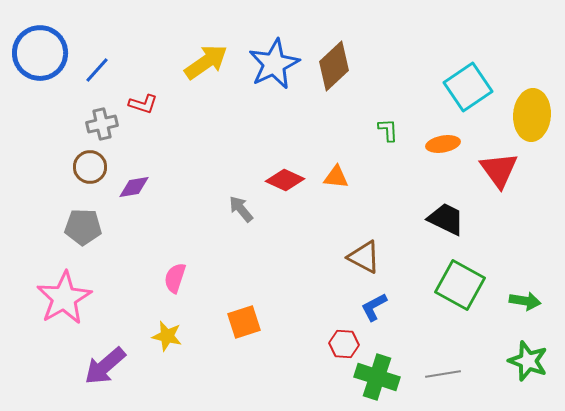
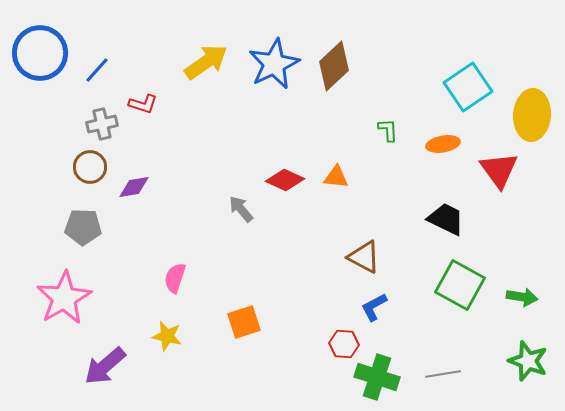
green arrow: moved 3 px left, 4 px up
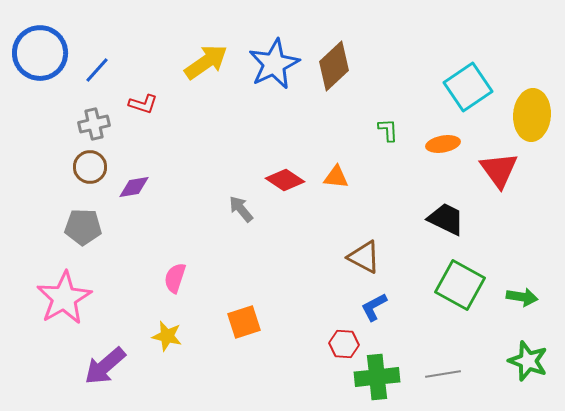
gray cross: moved 8 px left
red diamond: rotated 9 degrees clockwise
green cross: rotated 24 degrees counterclockwise
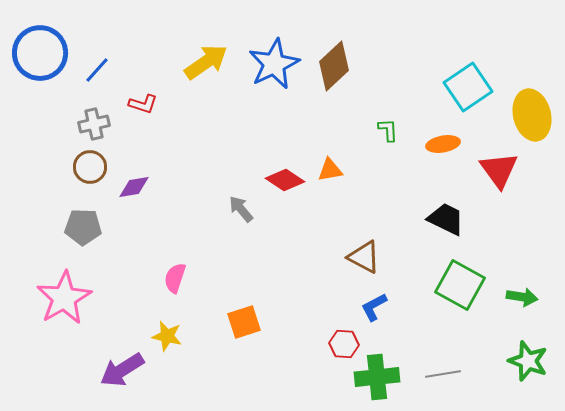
yellow ellipse: rotated 18 degrees counterclockwise
orange triangle: moved 6 px left, 7 px up; rotated 16 degrees counterclockwise
purple arrow: moved 17 px right, 4 px down; rotated 9 degrees clockwise
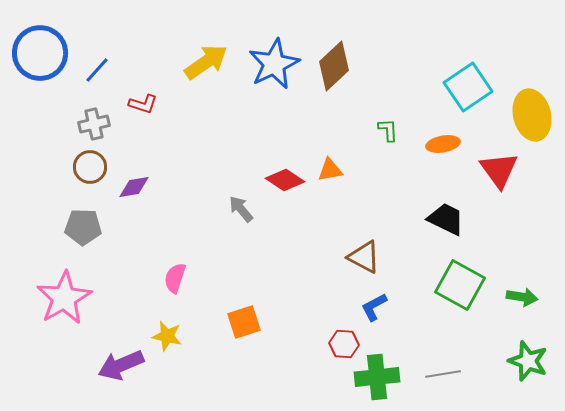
purple arrow: moved 1 px left, 5 px up; rotated 9 degrees clockwise
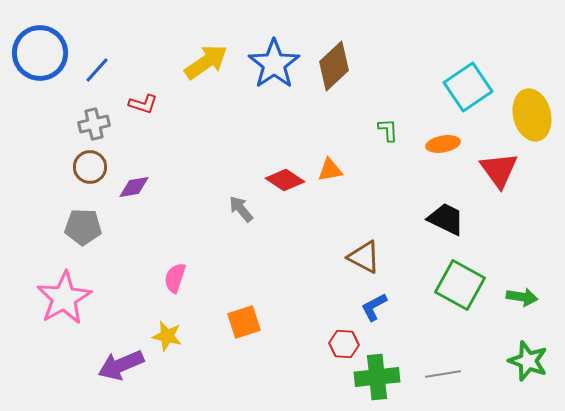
blue star: rotated 9 degrees counterclockwise
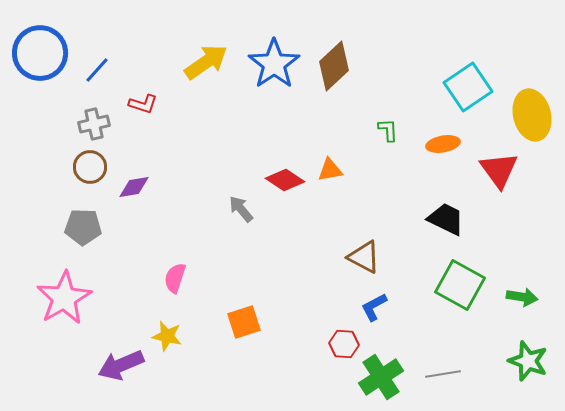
green cross: moved 4 px right; rotated 27 degrees counterclockwise
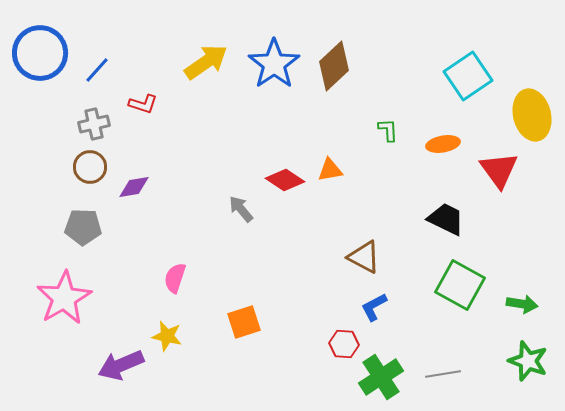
cyan square: moved 11 px up
green arrow: moved 7 px down
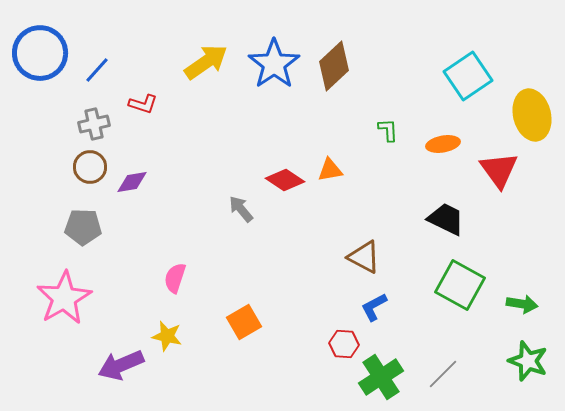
purple diamond: moved 2 px left, 5 px up
orange square: rotated 12 degrees counterclockwise
gray line: rotated 36 degrees counterclockwise
